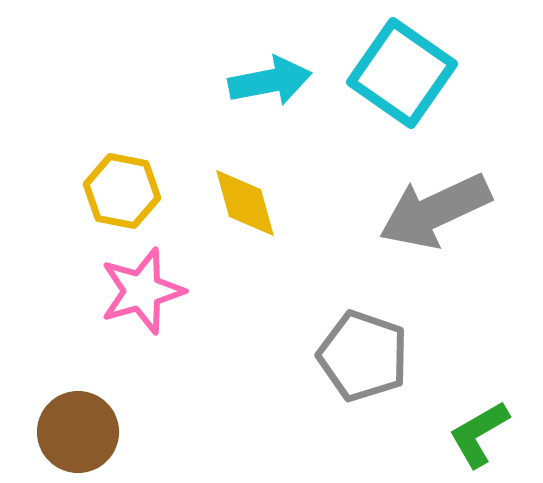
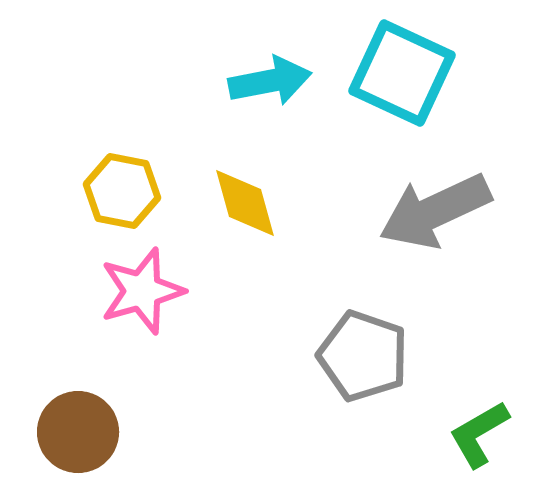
cyan square: rotated 10 degrees counterclockwise
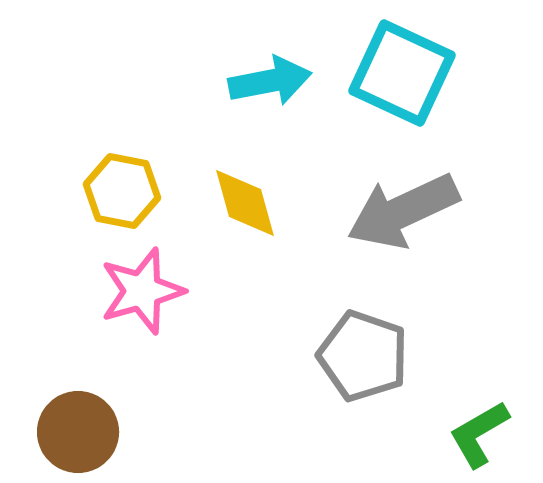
gray arrow: moved 32 px left
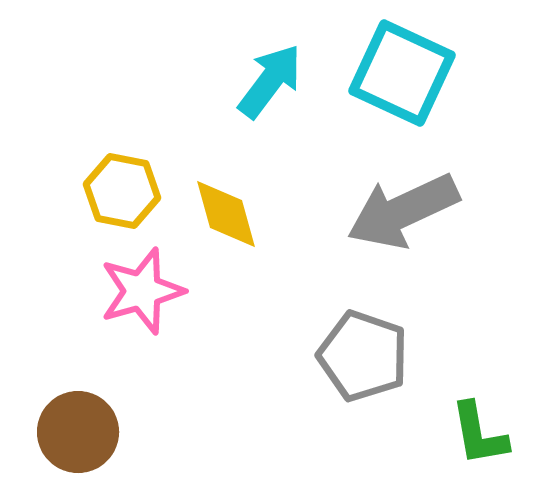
cyan arrow: rotated 42 degrees counterclockwise
yellow diamond: moved 19 px left, 11 px down
green L-shape: rotated 70 degrees counterclockwise
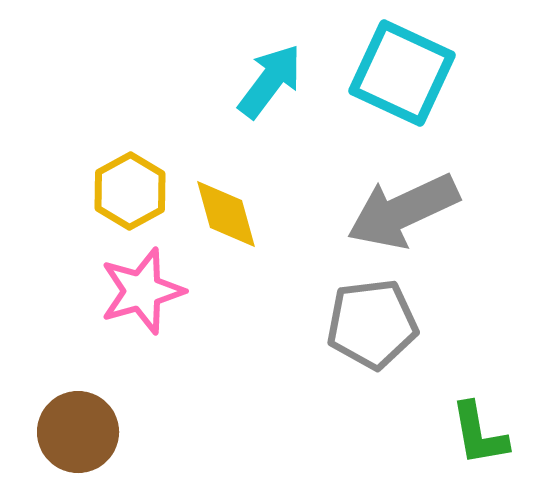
yellow hexagon: moved 8 px right; rotated 20 degrees clockwise
gray pentagon: moved 9 px right, 32 px up; rotated 26 degrees counterclockwise
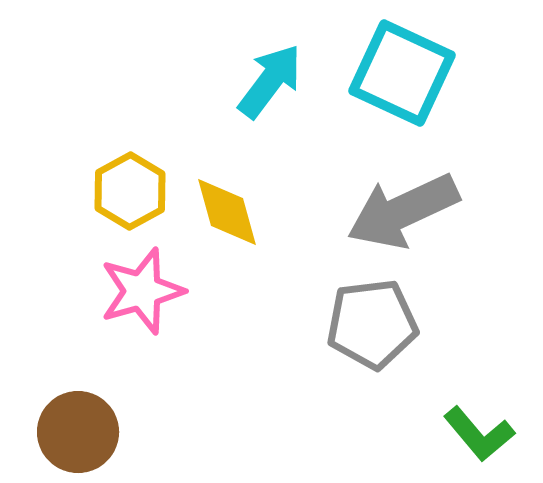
yellow diamond: moved 1 px right, 2 px up
green L-shape: rotated 30 degrees counterclockwise
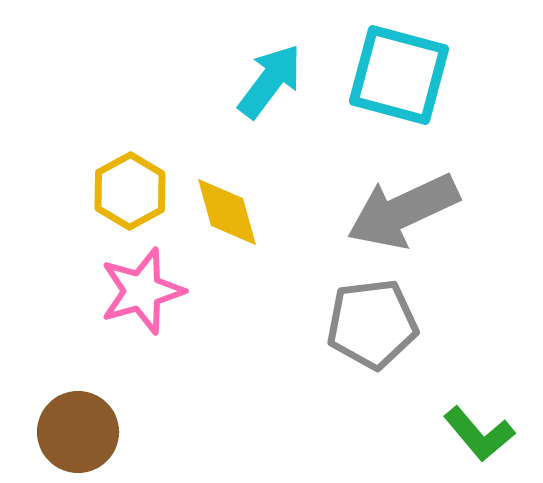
cyan square: moved 3 px left, 2 px down; rotated 10 degrees counterclockwise
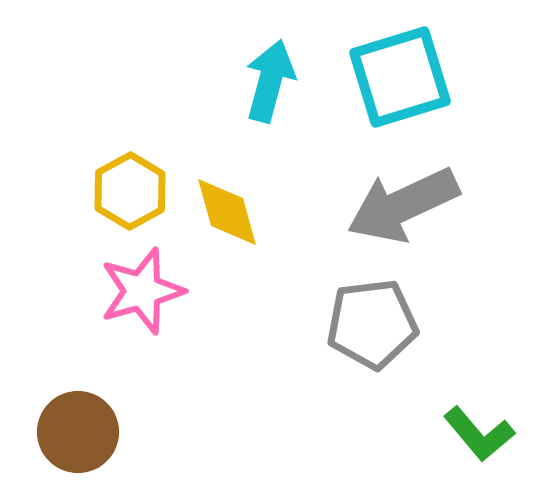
cyan square: moved 1 px right, 2 px down; rotated 32 degrees counterclockwise
cyan arrow: rotated 22 degrees counterclockwise
gray arrow: moved 6 px up
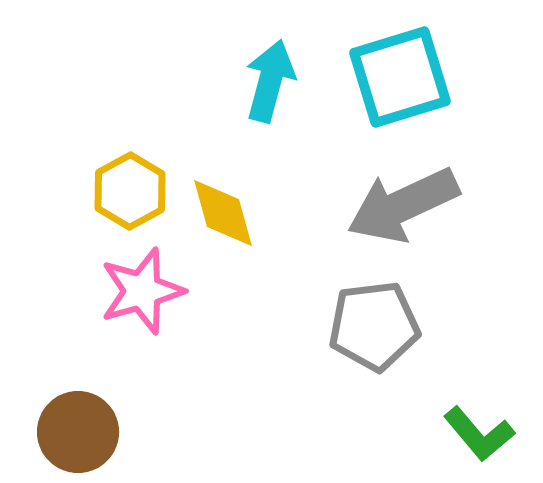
yellow diamond: moved 4 px left, 1 px down
gray pentagon: moved 2 px right, 2 px down
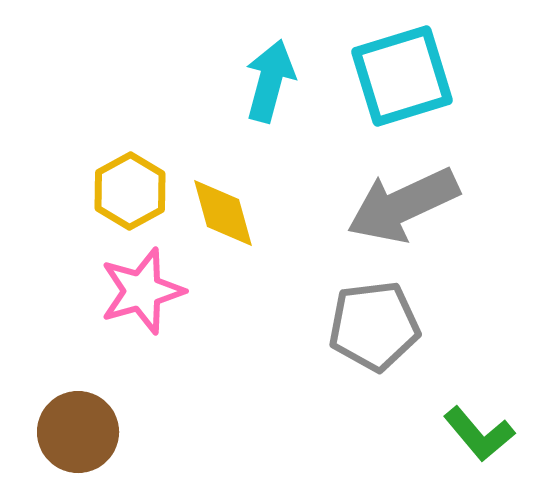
cyan square: moved 2 px right, 1 px up
